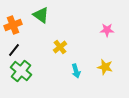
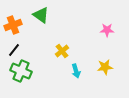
yellow cross: moved 2 px right, 4 px down
yellow star: rotated 21 degrees counterclockwise
green cross: rotated 15 degrees counterclockwise
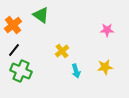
orange cross: rotated 18 degrees counterclockwise
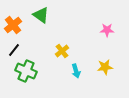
green cross: moved 5 px right
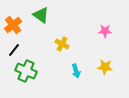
pink star: moved 2 px left, 1 px down
yellow cross: moved 7 px up; rotated 24 degrees counterclockwise
yellow star: rotated 14 degrees clockwise
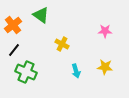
green cross: moved 1 px down
